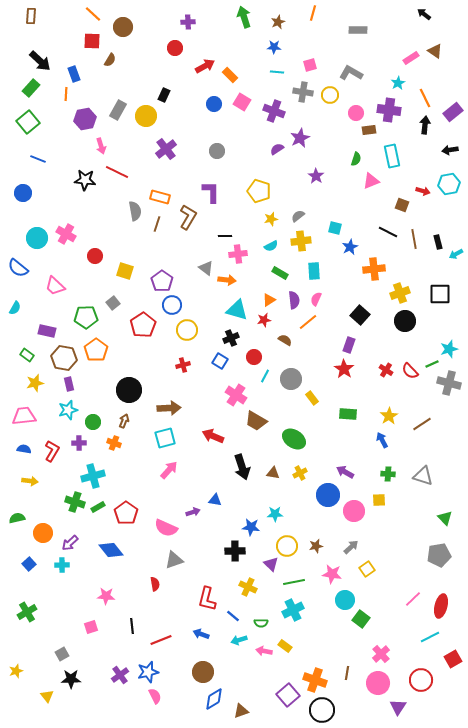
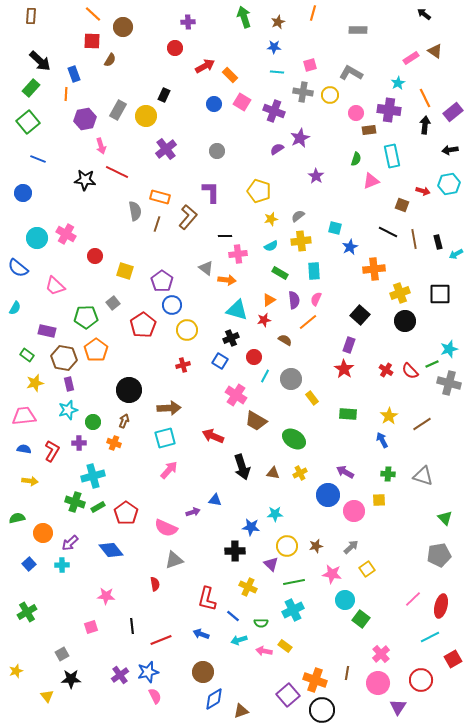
brown L-shape at (188, 217): rotated 10 degrees clockwise
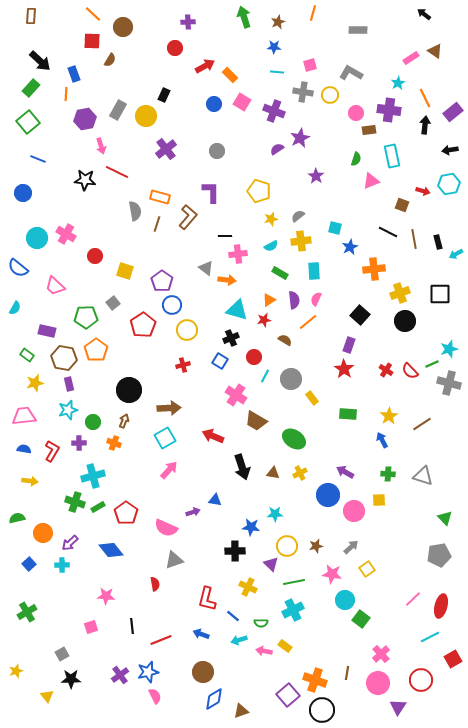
cyan square at (165, 438): rotated 15 degrees counterclockwise
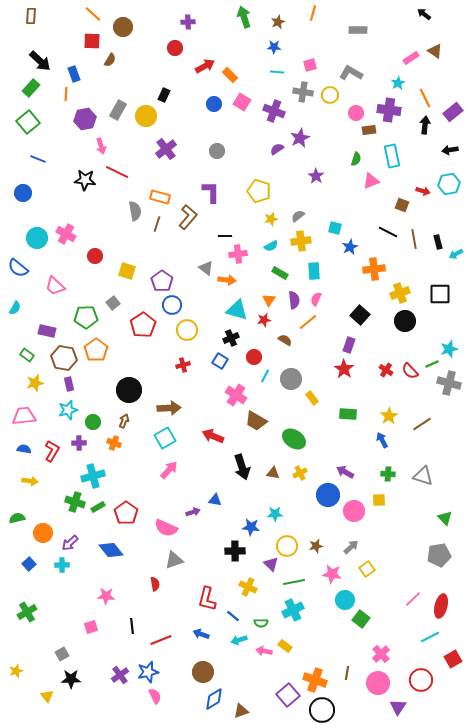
yellow square at (125, 271): moved 2 px right
orange triangle at (269, 300): rotated 24 degrees counterclockwise
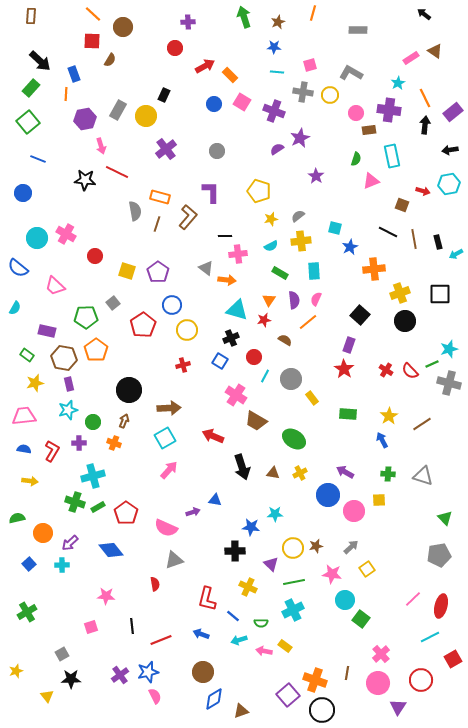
purple pentagon at (162, 281): moved 4 px left, 9 px up
yellow circle at (287, 546): moved 6 px right, 2 px down
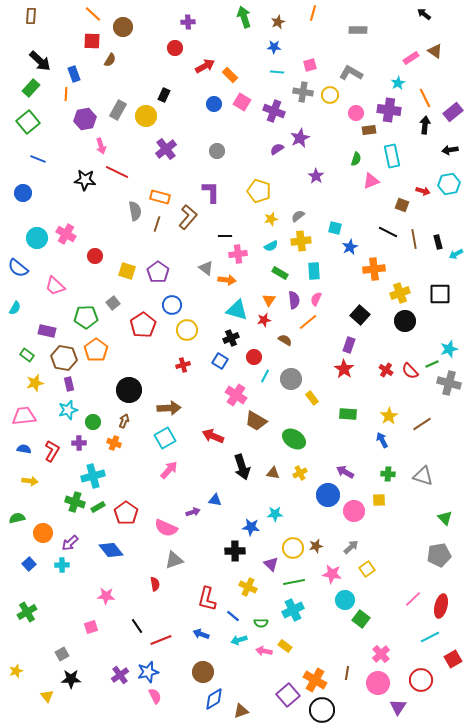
black line at (132, 626): moved 5 px right; rotated 28 degrees counterclockwise
orange cross at (315, 680): rotated 10 degrees clockwise
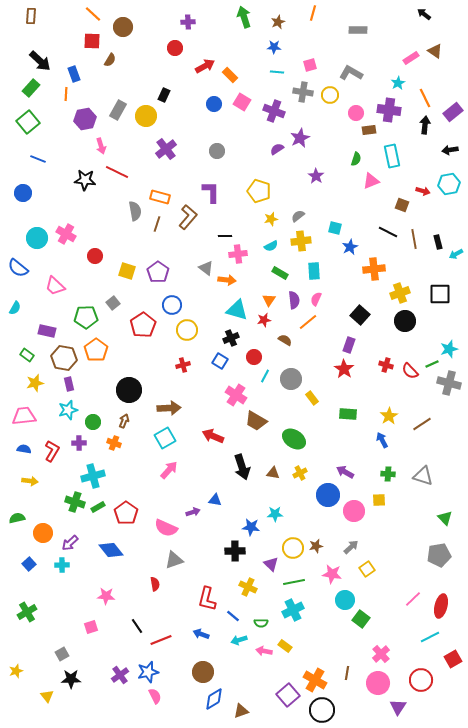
red cross at (386, 370): moved 5 px up; rotated 16 degrees counterclockwise
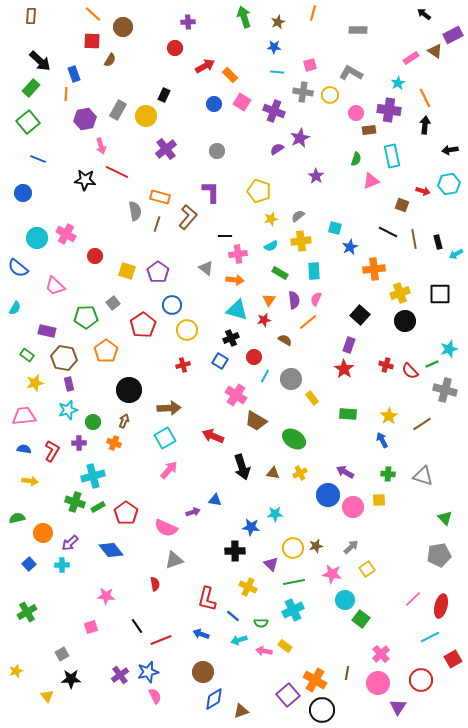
purple rectangle at (453, 112): moved 77 px up; rotated 12 degrees clockwise
orange arrow at (227, 280): moved 8 px right
orange pentagon at (96, 350): moved 10 px right, 1 px down
gray cross at (449, 383): moved 4 px left, 7 px down
pink circle at (354, 511): moved 1 px left, 4 px up
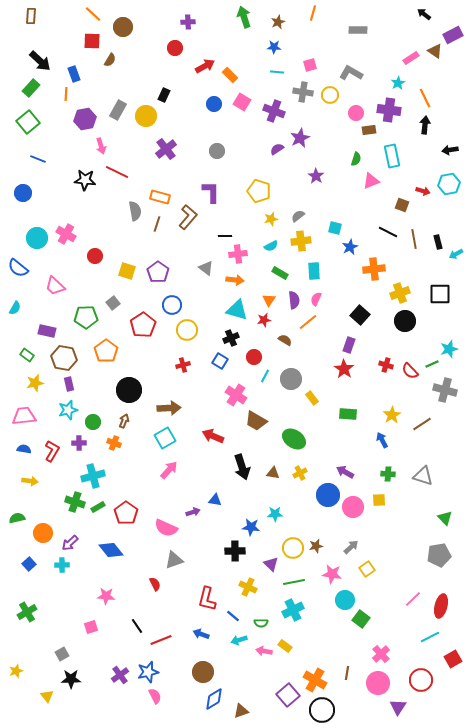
yellow star at (389, 416): moved 3 px right, 1 px up
red semicircle at (155, 584): rotated 16 degrees counterclockwise
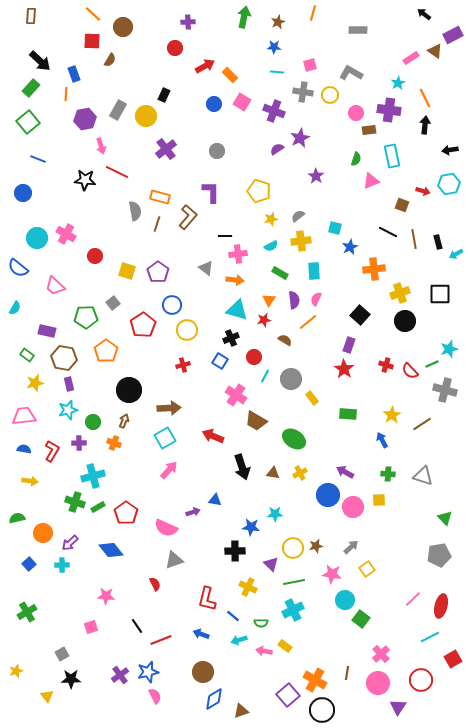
green arrow at (244, 17): rotated 30 degrees clockwise
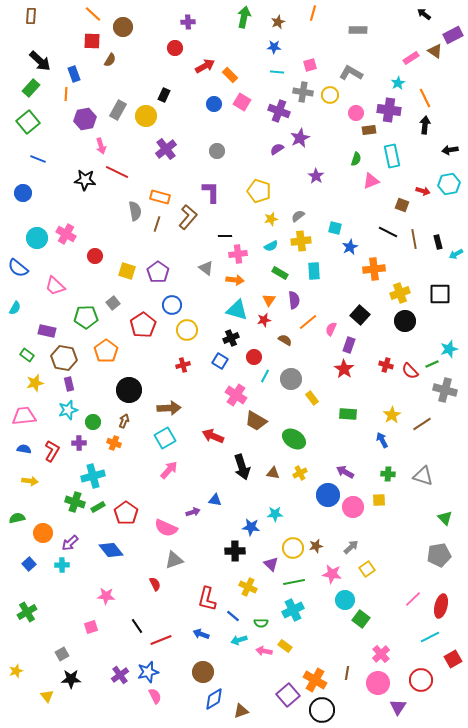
purple cross at (274, 111): moved 5 px right
pink semicircle at (316, 299): moved 15 px right, 30 px down
